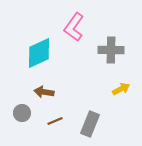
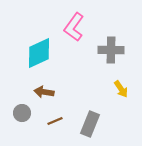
yellow arrow: rotated 84 degrees clockwise
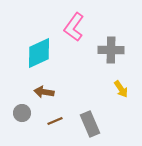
gray rectangle: rotated 45 degrees counterclockwise
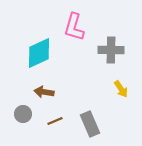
pink L-shape: rotated 20 degrees counterclockwise
gray circle: moved 1 px right, 1 px down
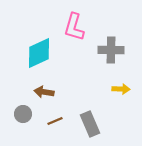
yellow arrow: rotated 54 degrees counterclockwise
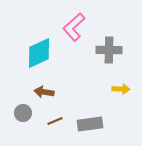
pink L-shape: rotated 32 degrees clockwise
gray cross: moved 2 px left
gray circle: moved 1 px up
gray rectangle: rotated 75 degrees counterclockwise
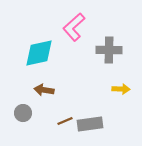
cyan diamond: rotated 12 degrees clockwise
brown arrow: moved 2 px up
brown line: moved 10 px right
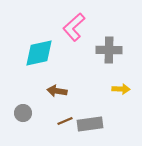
brown arrow: moved 13 px right, 1 px down
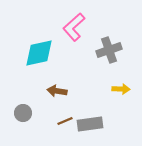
gray cross: rotated 20 degrees counterclockwise
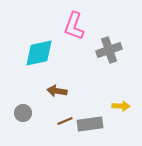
pink L-shape: moved 1 px up; rotated 28 degrees counterclockwise
yellow arrow: moved 17 px down
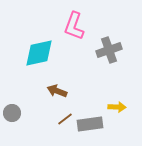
brown arrow: rotated 12 degrees clockwise
yellow arrow: moved 4 px left, 1 px down
gray circle: moved 11 px left
brown line: moved 2 px up; rotated 14 degrees counterclockwise
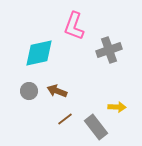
gray circle: moved 17 px right, 22 px up
gray rectangle: moved 6 px right, 3 px down; rotated 60 degrees clockwise
